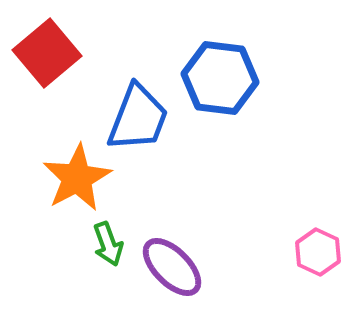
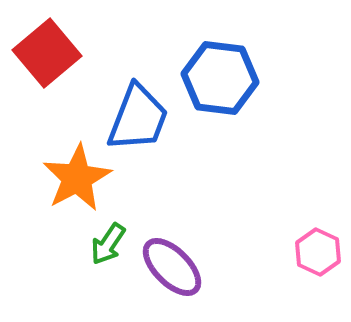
green arrow: rotated 54 degrees clockwise
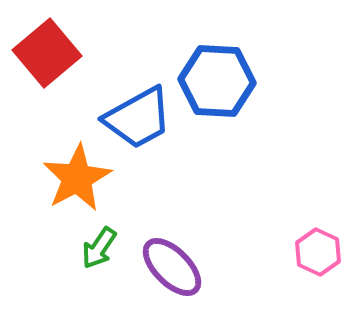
blue hexagon: moved 3 px left, 3 px down; rotated 4 degrees counterclockwise
blue trapezoid: rotated 40 degrees clockwise
green arrow: moved 9 px left, 4 px down
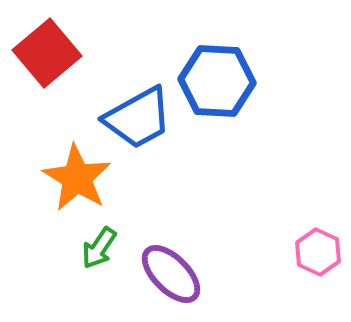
orange star: rotated 12 degrees counterclockwise
purple ellipse: moved 1 px left, 7 px down
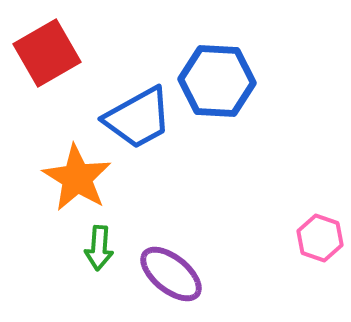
red square: rotated 10 degrees clockwise
green arrow: rotated 30 degrees counterclockwise
pink hexagon: moved 2 px right, 14 px up; rotated 6 degrees counterclockwise
purple ellipse: rotated 6 degrees counterclockwise
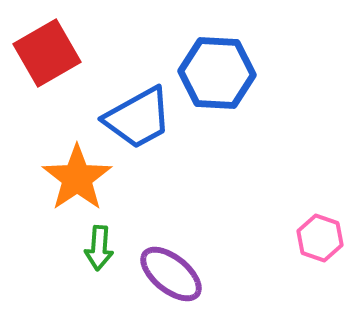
blue hexagon: moved 8 px up
orange star: rotated 6 degrees clockwise
